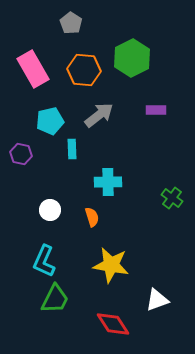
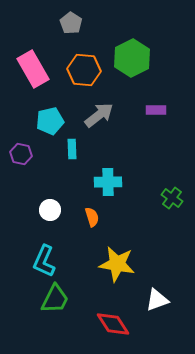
yellow star: moved 6 px right, 1 px up
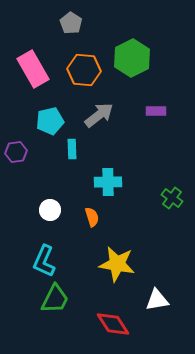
purple rectangle: moved 1 px down
purple hexagon: moved 5 px left, 2 px up; rotated 20 degrees counterclockwise
white triangle: rotated 10 degrees clockwise
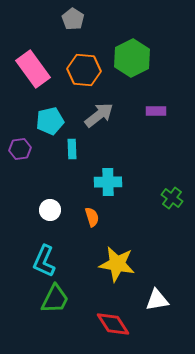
gray pentagon: moved 2 px right, 4 px up
pink rectangle: rotated 6 degrees counterclockwise
purple hexagon: moved 4 px right, 3 px up
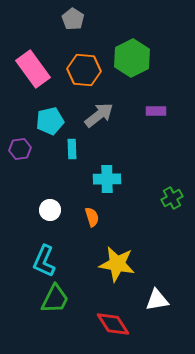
cyan cross: moved 1 px left, 3 px up
green cross: rotated 25 degrees clockwise
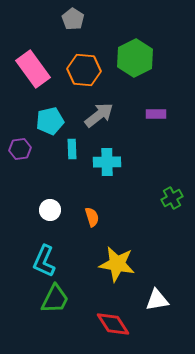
green hexagon: moved 3 px right
purple rectangle: moved 3 px down
cyan cross: moved 17 px up
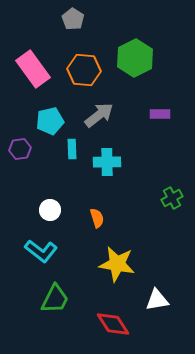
purple rectangle: moved 4 px right
orange semicircle: moved 5 px right, 1 px down
cyan L-shape: moved 3 px left, 10 px up; rotated 76 degrees counterclockwise
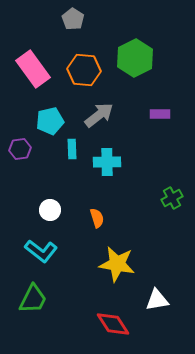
green trapezoid: moved 22 px left
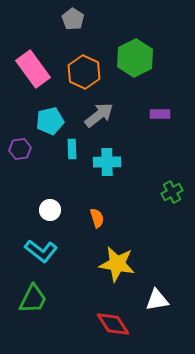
orange hexagon: moved 2 px down; rotated 20 degrees clockwise
green cross: moved 6 px up
